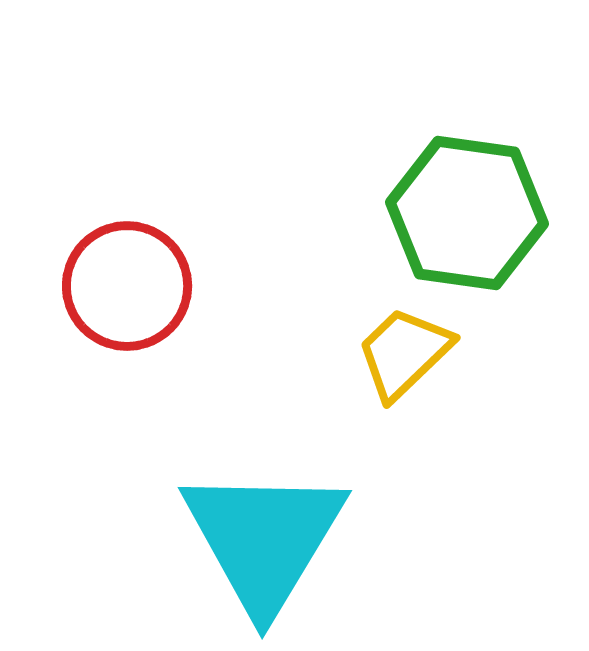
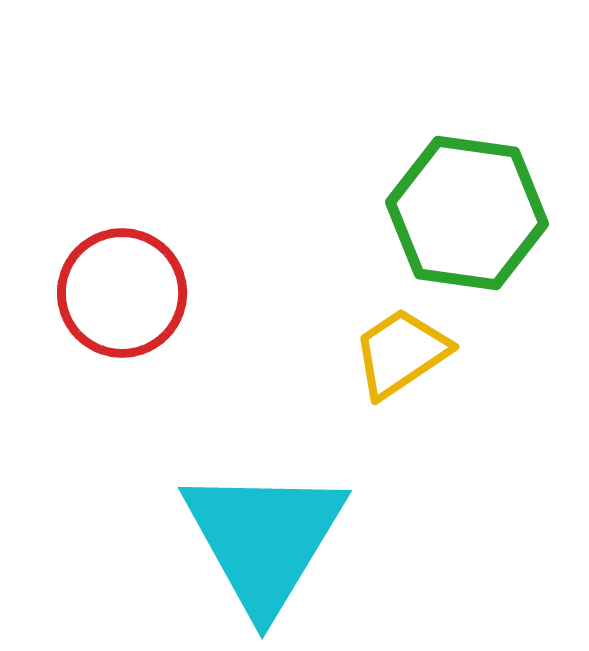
red circle: moved 5 px left, 7 px down
yellow trapezoid: moved 3 px left; rotated 10 degrees clockwise
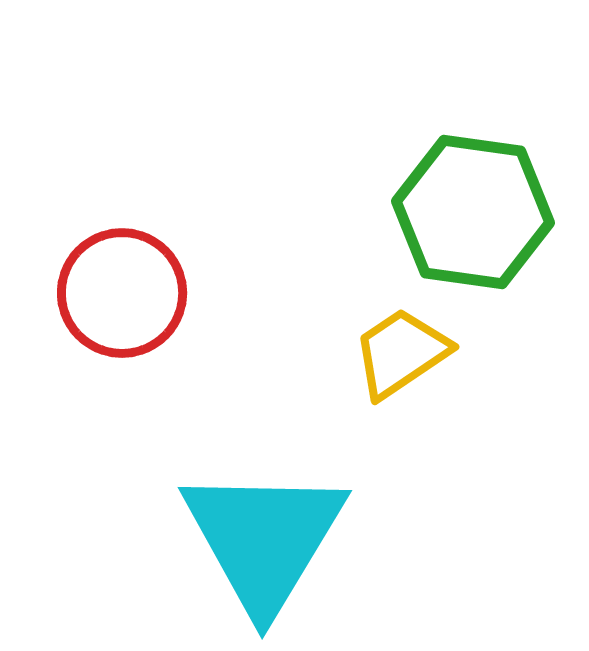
green hexagon: moved 6 px right, 1 px up
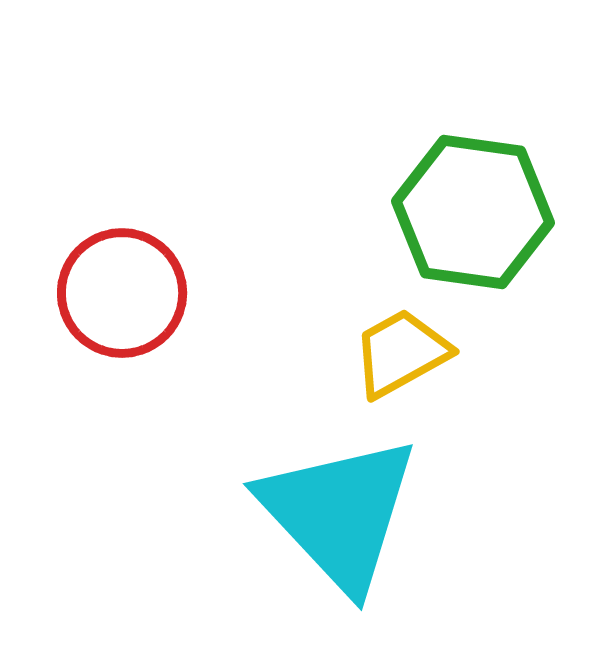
yellow trapezoid: rotated 5 degrees clockwise
cyan triangle: moved 75 px right, 26 px up; rotated 14 degrees counterclockwise
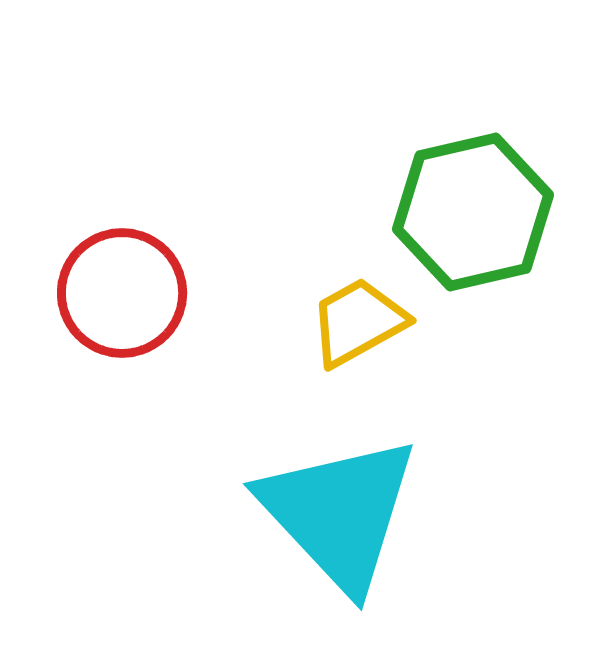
green hexagon: rotated 21 degrees counterclockwise
yellow trapezoid: moved 43 px left, 31 px up
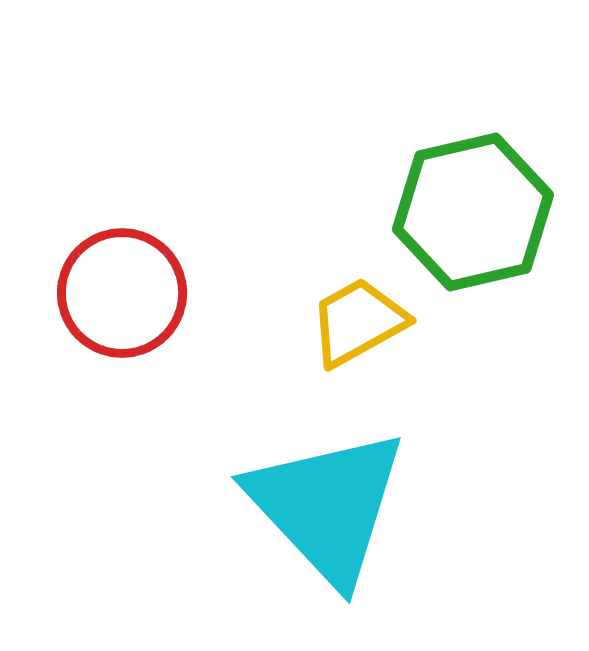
cyan triangle: moved 12 px left, 7 px up
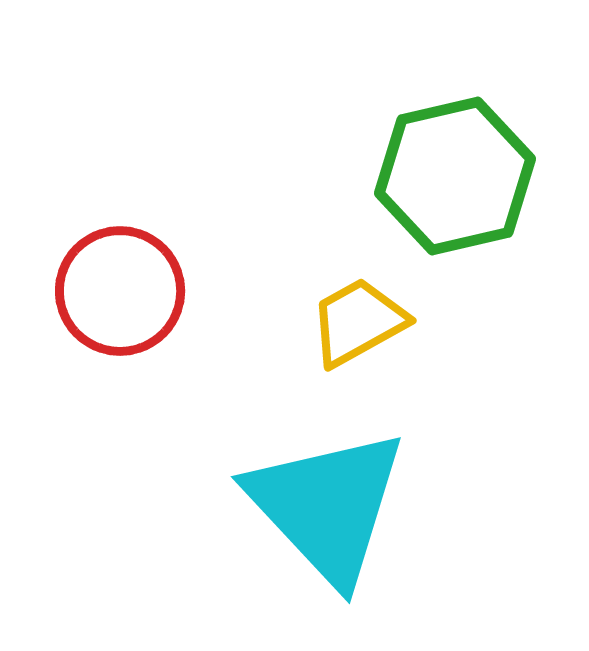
green hexagon: moved 18 px left, 36 px up
red circle: moved 2 px left, 2 px up
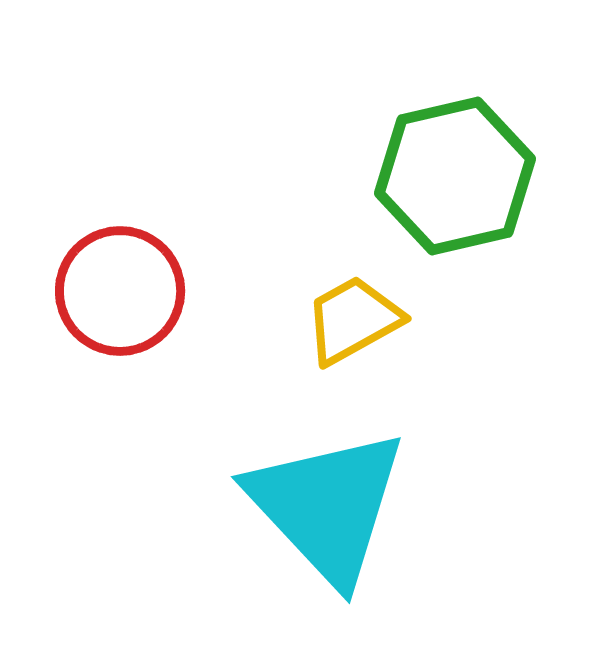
yellow trapezoid: moved 5 px left, 2 px up
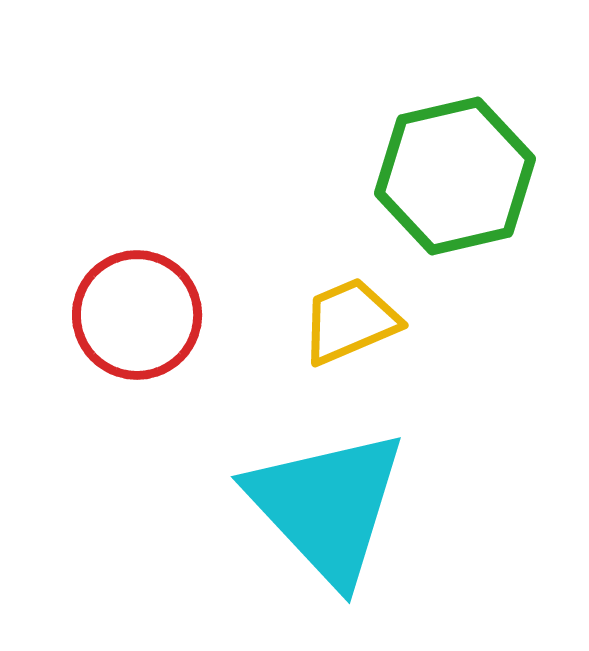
red circle: moved 17 px right, 24 px down
yellow trapezoid: moved 3 px left, 1 px down; rotated 6 degrees clockwise
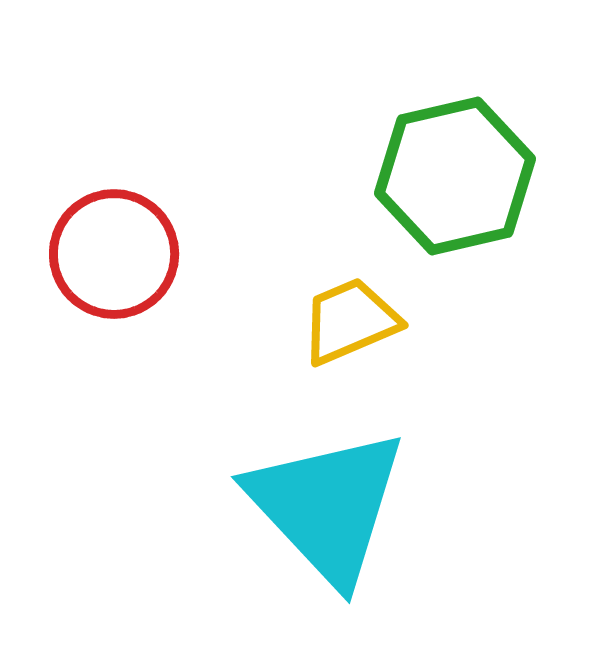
red circle: moved 23 px left, 61 px up
